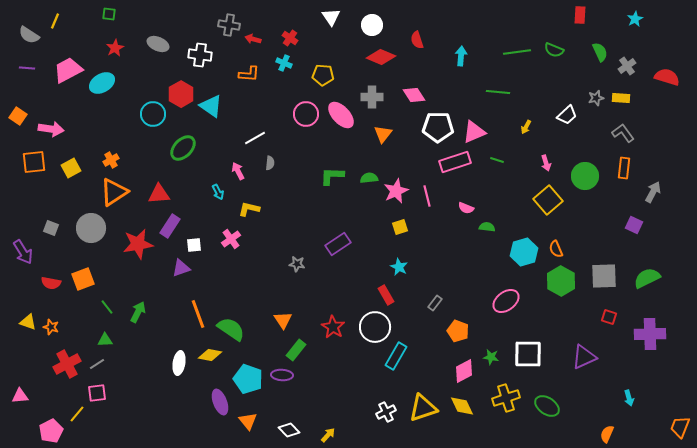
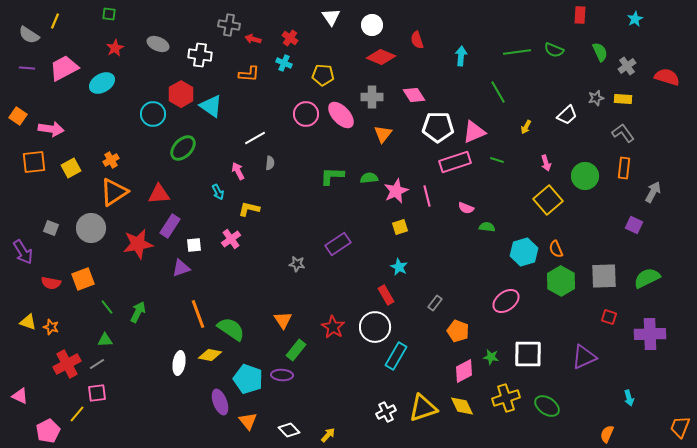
pink trapezoid at (68, 70): moved 4 px left, 2 px up
green line at (498, 92): rotated 55 degrees clockwise
yellow rectangle at (621, 98): moved 2 px right, 1 px down
pink triangle at (20, 396): rotated 30 degrees clockwise
pink pentagon at (51, 431): moved 3 px left
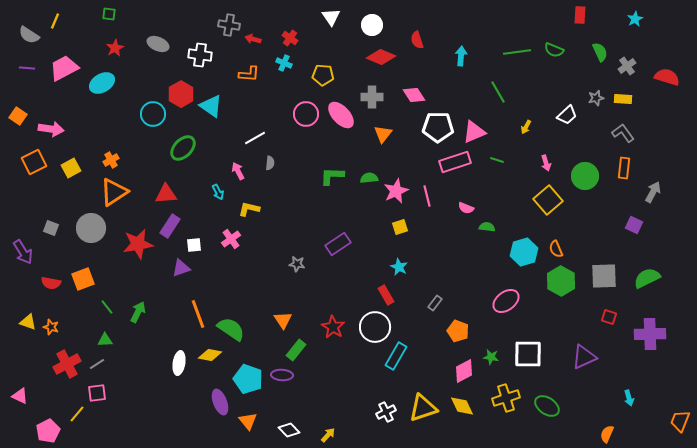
orange square at (34, 162): rotated 20 degrees counterclockwise
red triangle at (159, 194): moved 7 px right
orange trapezoid at (680, 427): moved 6 px up
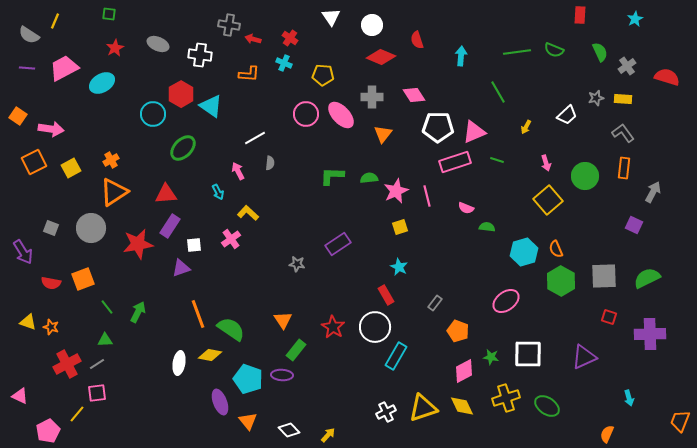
yellow L-shape at (249, 209): moved 1 px left, 4 px down; rotated 30 degrees clockwise
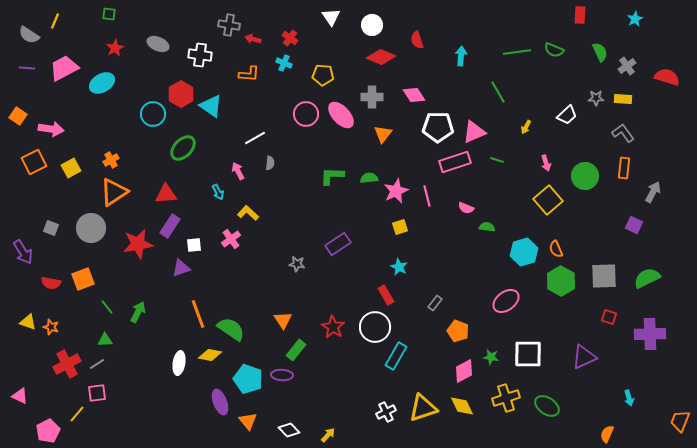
gray star at (596, 98): rotated 14 degrees clockwise
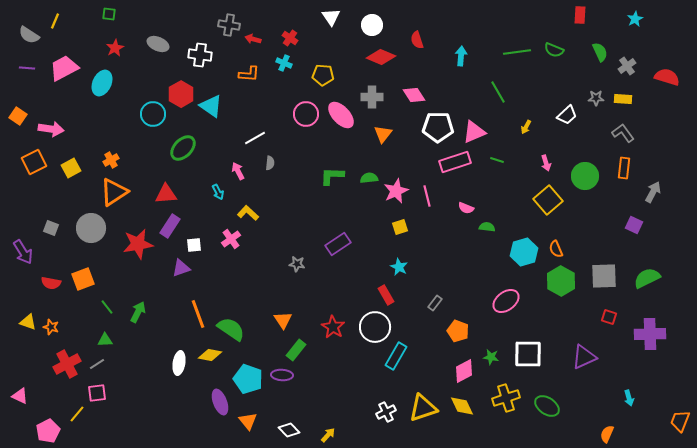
cyan ellipse at (102, 83): rotated 35 degrees counterclockwise
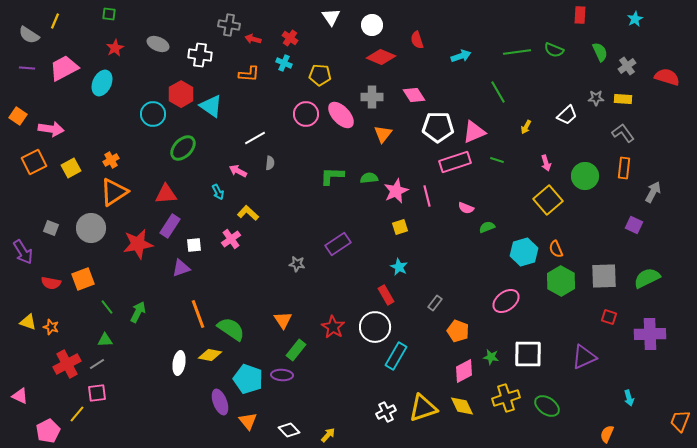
cyan arrow at (461, 56): rotated 66 degrees clockwise
yellow pentagon at (323, 75): moved 3 px left
pink arrow at (238, 171): rotated 36 degrees counterclockwise
green semicircle at (487, 227): rotated 28 degrees counterclockwise
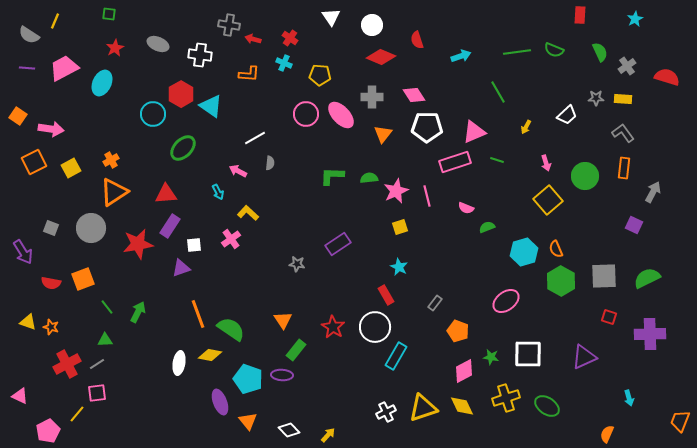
white pentagon at (438, 127): moved 11 px left
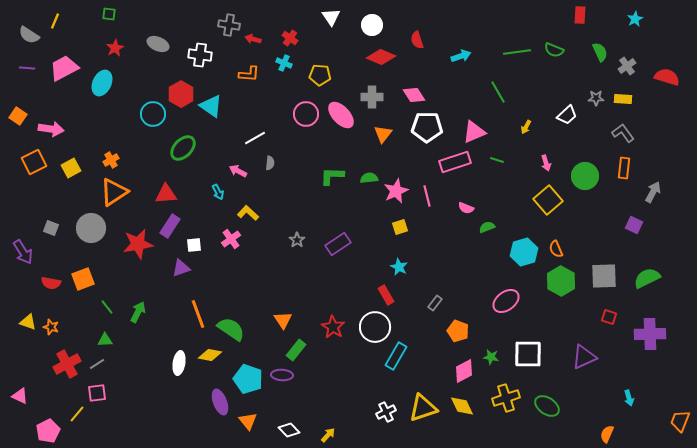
gray star at (297, 264): moved 24 px up; rotated 28 degrees clockwise
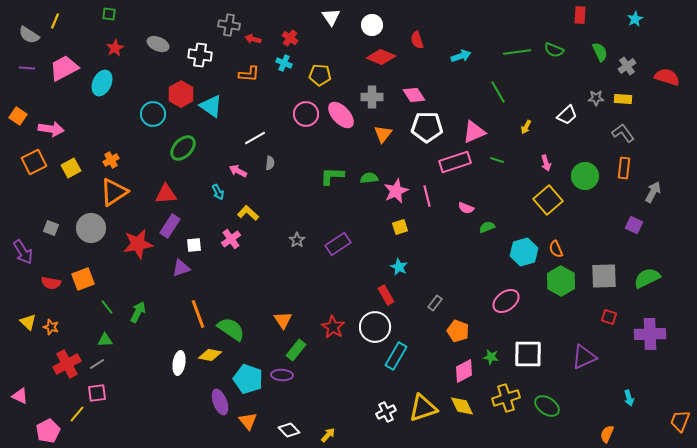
yellow triangle at (28, 322): rotated 24 degrees clockwise
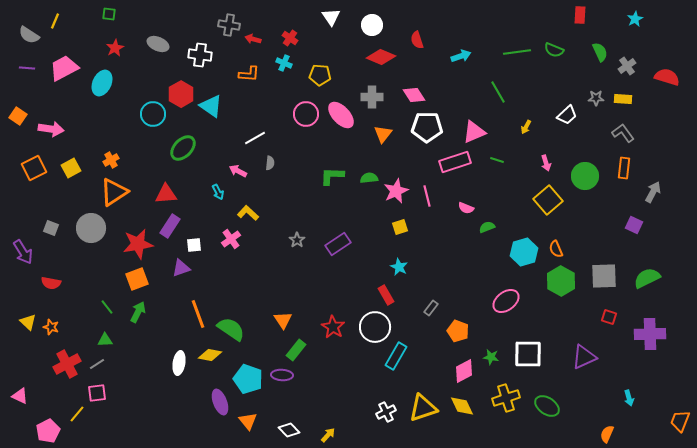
orange square at (34, 162): moved 6 px down
orange square at (83, 279): moved 54 px right
gray rectangle at (435, 303): moved 4 px left, 5 px down
